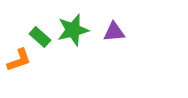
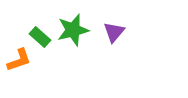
purple triangle: rotated 45 degrees counterclockwise
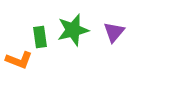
green rectangle: rotated 40 degrees clockwise
orange L-shape: rotated 40 degrees clockwise
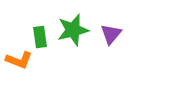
purple triangle: moved 3 px left, 2 px down
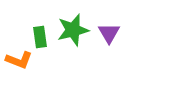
purple triangle: moved 2 px left, 1 px up; rotated 10 degrees counterclockwise
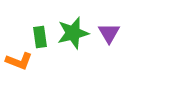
green star: moved 3 px down
orange L-shape: moved 1 px down
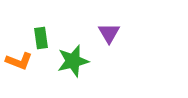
green star: moved 28 px down
green rectangle: moved 1 px right, 1 px down
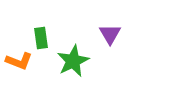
purple triangle: moved 1 px right, 1 px down
green star: rotated 12 degrees counterclockwise
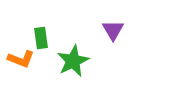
purple triangle: moved 3 px right, 4 px up
orange L-shape: moved 2 px right, 2 px up
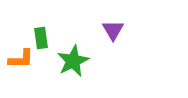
orange L-shape: rotated 20 degrees counterclockwise
